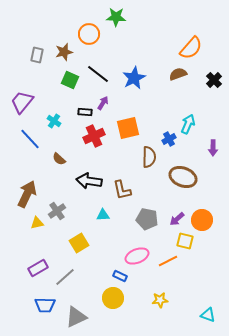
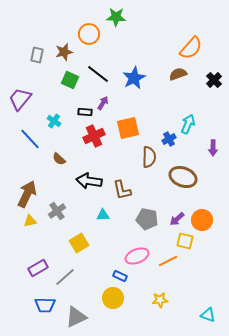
purple trapezoid at (22, 102): moved 2 px left, 3 px up
yellow triangle at (37, 223): moved 7 px left, 2 px up
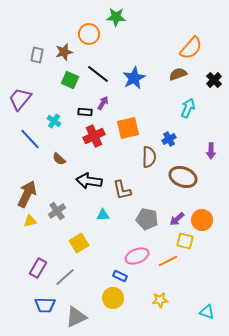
cyan arrow at (188, 124): moved 16 px up
purple arrow at (213, 148): moved 2 px left, 3 px down
purple rectangle at (38, 268): rotated 30 degrees counterclockwise
cyan triangle at (208, 315): moved 1 px left, 3 px up
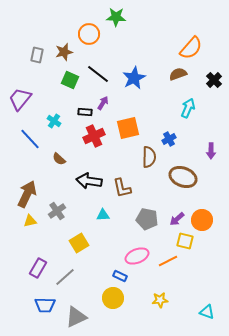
brown L-shape at (122, 190): moved 2 px up
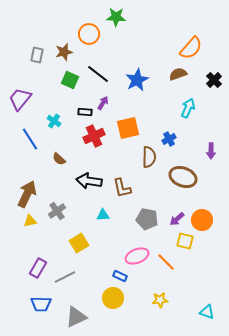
blue star at (134, 78): moved 3 px right, 2 px down
blue line at (30, 139): rotated 10 degrees clockwise
orange line at (168, 261): moved 2 px left, 1 px down; rotated 72 degrees clockwise
gray line at (65, 277): rotated 15 degrees clockwise
blue trapezoid at (45, 305): moved 4 px left, 1 px up
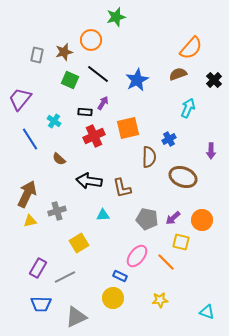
green star at (116, 17): rotated 18 degrees counterclockwise
orange circle at (89, 34): moved 2 px right, 6 px down
gray cross at (57, 211): rotated 18 degrees clockwise
purple arrow at (177, 219): moved 4 px left, 1 px up
yellow square at (185, 241): moved 4 px left, 1 px down
pink ellipse at (137, 256): rotated 30 degrees counterclockwise
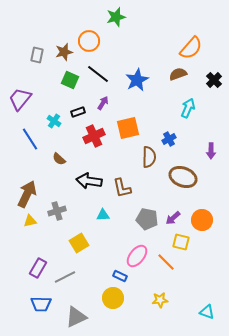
orange circle at (91, 40): moved 2 px left, 1 px down
black rectangle at (85, 112): moved 7 px left; rotated 24 degrees counterclockwise
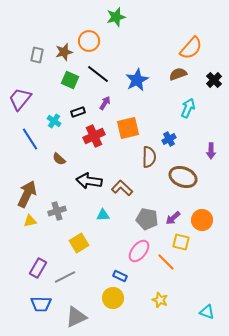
purple arrow at (103, 103): moved 2 px right
brown L-shape at (122, 188): rotated 145 degrees clockwise
pink ellipse at (137, 256): moved 2 px right, 5 px up
yellow star at (160, 300): rotated 28 degrees clockwise
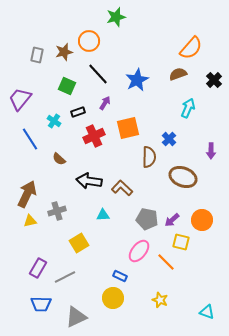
black line at (98, 74): rotated 10 degrees clockwise
green square at (70, 80): moved 3 px left, 6 px down
blue cross at (169, 139): rotated 16 degrees counterclockwise
purple arrow at (173, 218): moved 1 px left, 2 px down
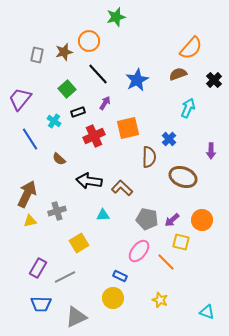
green square at (67, 86): moved 3 px down; rotated 24 degrees clockwise
